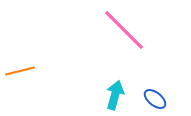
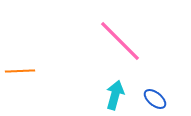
pink line: moved 4 px left, 11 px down
orange line: rotated 12 degrees clockwise
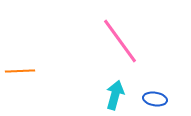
pink line: rotated 9 degrees clockwise
blue ellipse: rotated 30 degrees counterclockwise
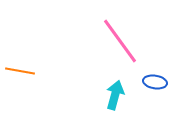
orange line: rotated 12 degrees clockwise
blue ellipse: moved 17 px up
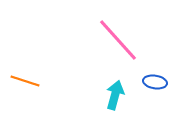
pink line: moved 2 px left, 1 px up; rotated 6 degrees counterclockwise
orange line: moved 5 px right, 10 px down; rotated 8 degrees clockwise
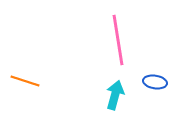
pink line: rotated 33 degrees clockwise
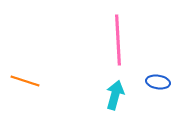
pink line: rotated 6 degrees clockwise
blue ellipse: moved 3 px right
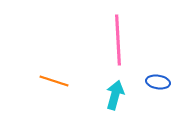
orange line: moved 29 px right
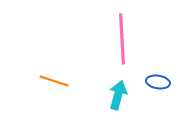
pink line: moved 4 px right, 1 px up
cyan arrow: moved 3 px right
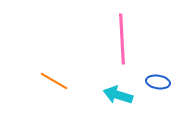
orange line: rotated 12 degrees clockwise
cyan arrow: rotated 88 degrees counterclockwise
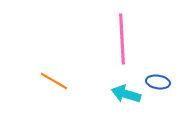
cyan arrow: moved 8 px right, 1 px up
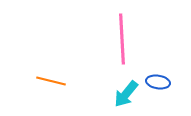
orange line: moved 3 px left; rotated 16 degrees counterclockwise
cyan arrow: rotated 68 degrees counterclockwise
